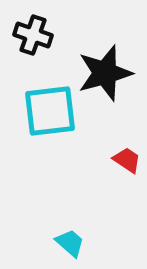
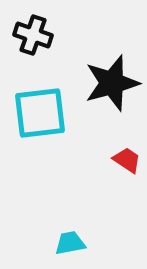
black star: moved 7 px right, 10 px down
cyan square: moved 10 px left, 2 px down
cyan trapezoid: rotated 52 degrees counterclockwise
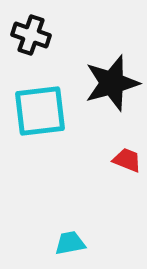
black cross: moved 2 px left
cyan square: moved 2 px up
red trapezoid: rotated 12 degrees counterclockwise
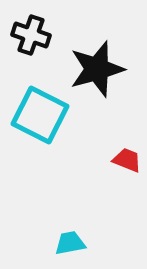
black star: moved 15 px left, 14 px up
cyan square: moved 4 px down; rotated 34 degrees clockwise
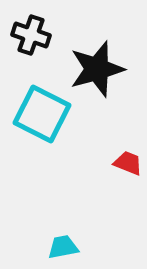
cyan square: moved 2 px right, 1 px up
red trapezoid: moved 1 px right, 3 px down
cyan trapezoid: moved 7 px left, 4 px down
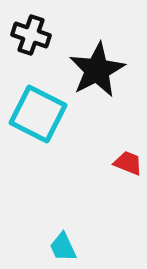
black star: moved 1 px down; rotated 12 degrees counterclockwise
cyan square: moved 4 px left
cyan trapezoid: rotated 104 degrees counterclockwise
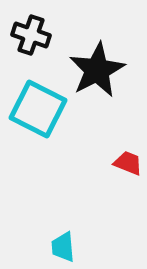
cyan square: moved 5 px up
cyan trapezoid: rotated 20 degrees clockwise
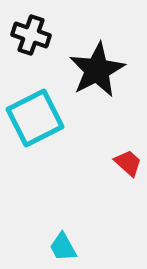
cyan square: moved 3 px left, 9 px down; rotated 36 degrees clockwise
red trapezoid: rotated 20 degrees clockwise
cyan trapezoid: rotated 24 degrees counterclockwise
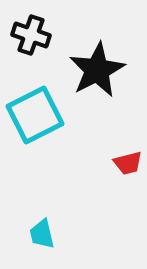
cyan square: moved 3 px up
red trapezoid: rotated 124 degrees clockwise
cyan trapezoid: moved 21 px left, 13 px up; rotated 16 degrees clockwise
